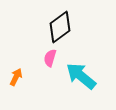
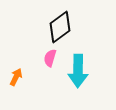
cyan arrow: moved 3 px left, 5 px up; rotated 128 degrees counterclockwise
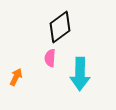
pink semicircle: rotated 12 degrees counterclockwise
cyan arrow: moved 2 px right, 3 px down
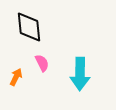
black diamond: moved 31 px left; rotated 60 degrees counterclockwise
pink semicircle: moved 8 px left, 5 px down; rotated 150 degrees clockwise
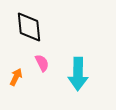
cyan arrow: moved 2 px left
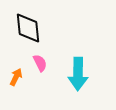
black diamond: moved 1 px left, 1 px down
pink semicircle: moved 2 px left
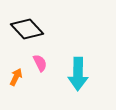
black diamond: moved 1 px left, 1 px down; rotated 36 degrees counterclockwise
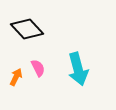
pink semicircle: moved 2 px left, 5 px down
cyan arrow: moved 5 px up; rotated 16 degrees counterclockwise
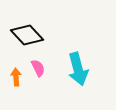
black diamond: moved 6 px down
orange arrow: rotated 30 degrees counterclockwise
